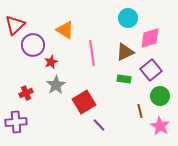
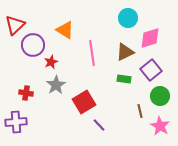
red cross: rotated 32 degrees clockwise
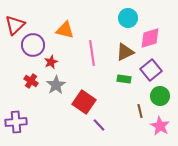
orange triangle: rotated 18 degrees counterclockwise
red cross: moved 5 px right, 12 px up; rotated 24 degrees clockwise
red square: rotated 25 degrees counterclockwise
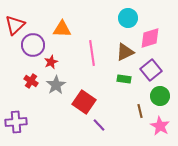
orange triangle: moved 3 px left, 1 px up; rotated 12 degrees counterclockwise
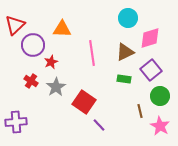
gray star: moved 2 px down
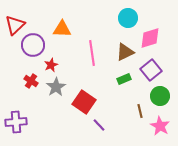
red star: moved 3 px down
green rectangle: rotated 32 degrees counterclockwise
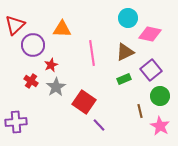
pink diamond: moved 4 px up; rotated 30 degrees clockwise
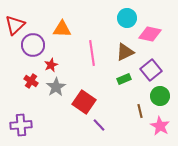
cyan circle: moved 1 px left
purple cross: moved 5 px right, 3 px down
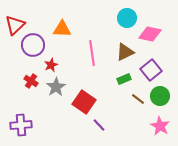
brown line: moved 2 px left, 12 px up; rotated 40 degrees counterclockwise
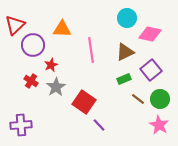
pink line: moved 1 px left, 3 px up
green circle: moved 3 px down
pink star: moved 1 px left, 1 px up
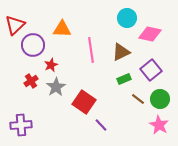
brown triangle: moved 4 px left
red cross: rotated 24 degrees clockwise
purple line: moved 2 px right
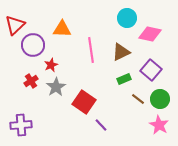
purple square: rotated 10 degrees counterclockwise
